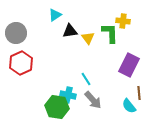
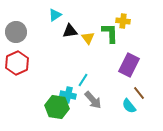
gray circle: moved 1 px up
red hexagon: moved 4 px left
cyan line: moved 3 px left, 1 px down; rotated 64 degrees clockwise
brown line: rotated 32 degrees counterclockwise
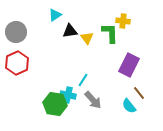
yellow triangle: moved 1 px left
green hexagon: moved 2 px left, 3 px up
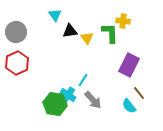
cyan triangle: rotated 32 degrees counterclockwise
cyan cross: rotated 21 degrees clockwise
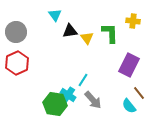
yellow cross: moved 10 px right
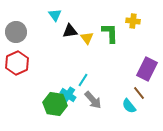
purple rectangle: moved 18 px right, 4 px down
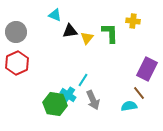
cyan triangle: rotated 32 degrees counterclockwise
yellow triangle: rotated 16 degrees clockwise
gray arrow: rotated 18 degrees clockwise
cyan semicircle: rotated 119 degrees clockwise
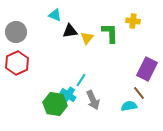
cyan line: moved 2 px left
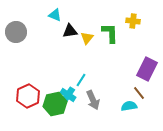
red hexagon: moved 11 px right, 33 px down
green hexagon: rotated 20 degrees counterclockwise
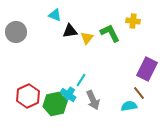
green L-shape: rotated 25 degrees counterclockwise
